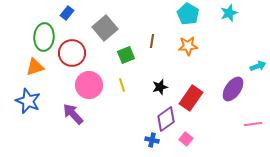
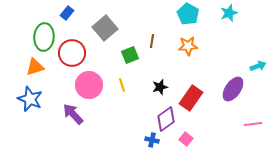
green square: moved 4 px right
blue star: moved 2 px right, 2 px up
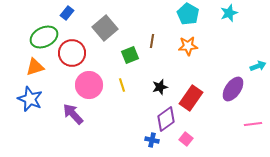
green ellipse: rotated 60 degrees clockwise
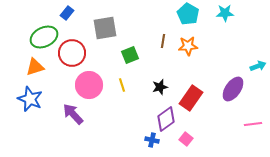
cyan star: moved 4 px left; rotated 18 degrees clockwise
gray square: rotated 30 degrees clockwise
brown line: moved 11 px right
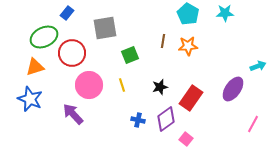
pink line: rotated 54 degrees counterclockwise
blue cross: moved 14 px left, 20 px up
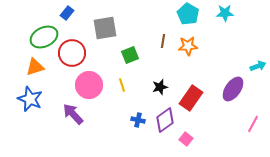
purple diamond: moved 1 px left, 1 px down
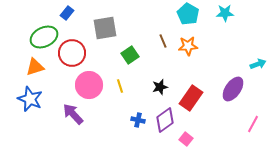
brown line: rotated 32 degrees counterclockwise
green square: rotated 12 degrees counterclockwise
cyan arrow: moved 2 px up
yellow line: moved 2 px left, 1 px down
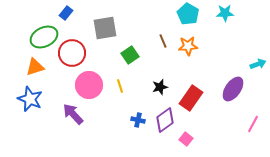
blue rectangle: moved 1 px left
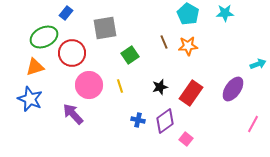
brown line: moved 1 px right, 1 px down
red rectangle: moved 5 px up
purple diamond: moved 1 px down
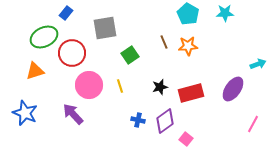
orange triangle: moved 4 px down
red rectangle: rotated 40 degrees clockwise
blue star: moved 5 px left, 14 px down
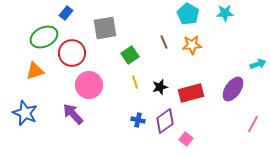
orange star: moved 4 px right, 1 px up
yellow line: moved 15 px right, 4 px up
